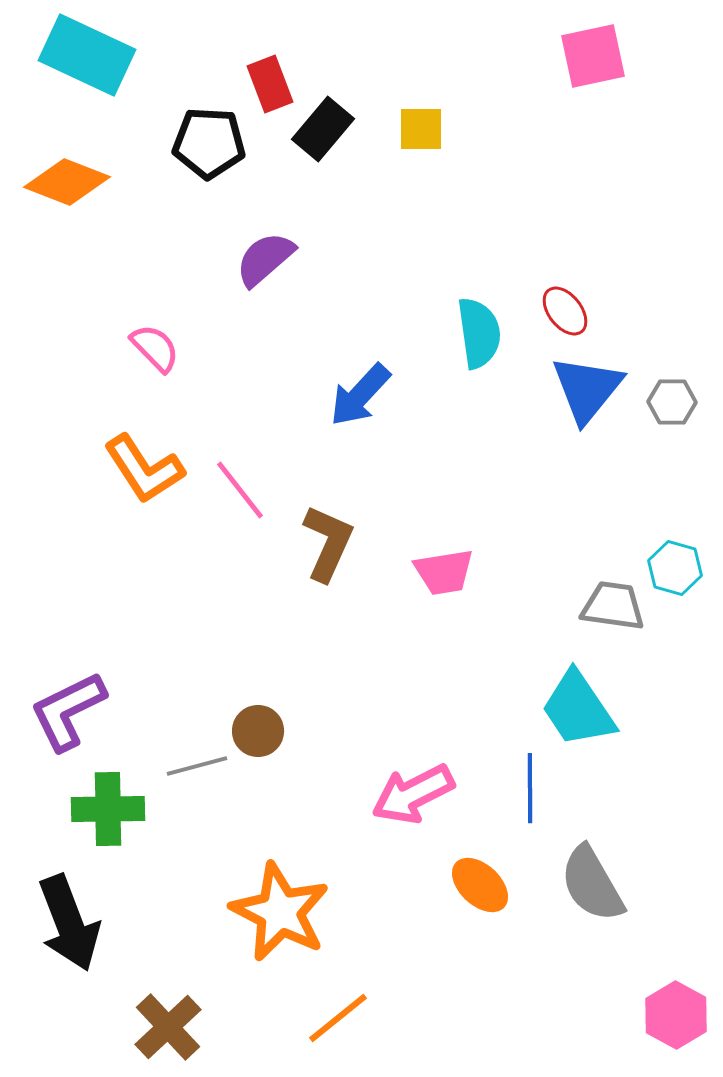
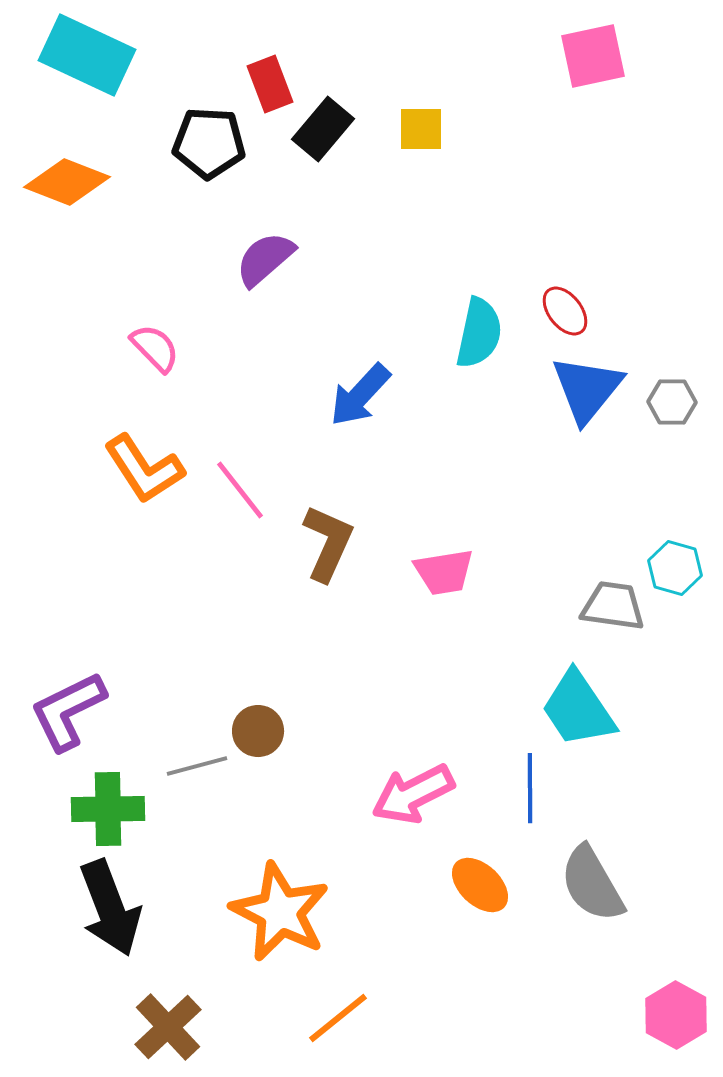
cyan semicircle: rotated 20 degrees clockwise
black arrow: moved 41 px right, 15 px up
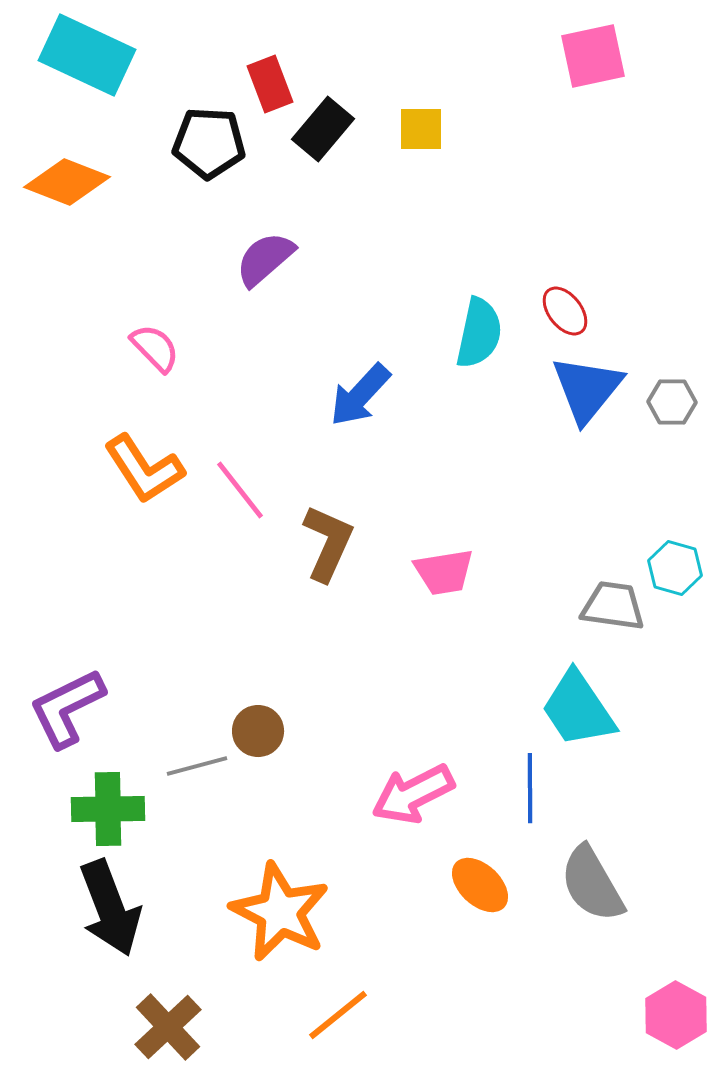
purple L-shape: moved 1 px left, 3 px up
orange line: moved 3 px up
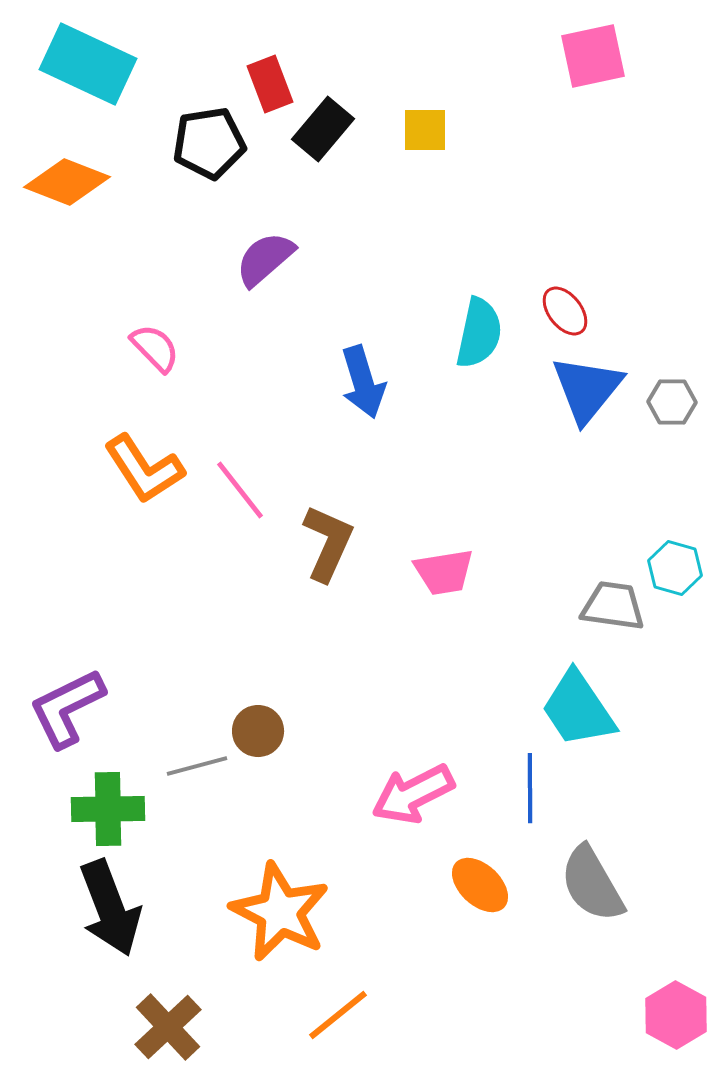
cyan rectangle: moved 1 px right, 9 px down
yellow square: moved 4 px right, 1 px down
black pentagon: rotated 12 degrees counterclockwise
blue arrow: moved 3 px right, 13 px up; rotated 60 degrees counterclockwise
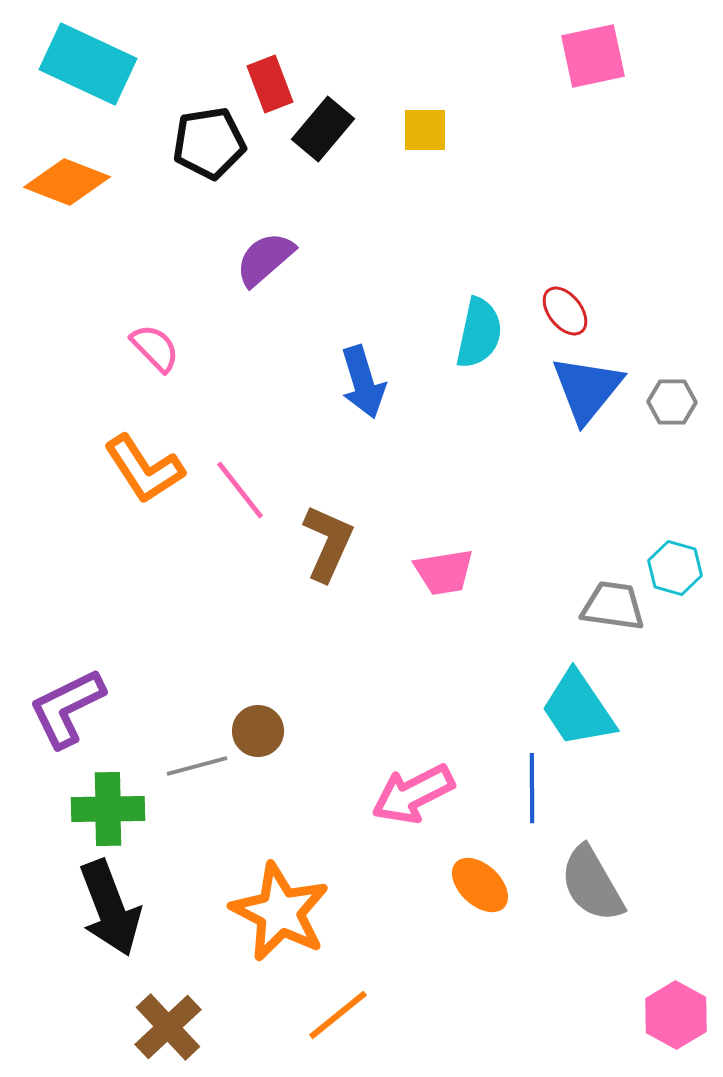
blue line: moved 2 px right
